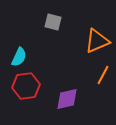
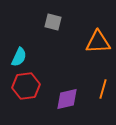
orange triangle: moved 1 px right, 1 px down; rotated 20 degrees clockwise
orange line: moved 14 px down; rotated 12 degrees counterclockwise
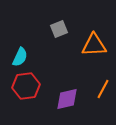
gray square: moved 6 px right, 7 px down; rotated 36 degrees counterclockwise
orange triangle: moved 4 px left, 3 px down
cyan semicircle: moved 1 px right
orange line: rotated 12 degrees clockwise
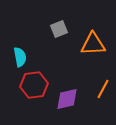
orange triangle: moved 1 px left, 1 px up
cyan semicircle: rotated 36 degrees counterclockwise
red hexagon: moved 8 px right, 1 px up
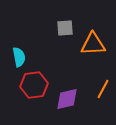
gray square: moved 6 px right, 1 px up; rotated 18 degrees clockwise
cyan semicircle: moved 1 px left
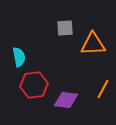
purple diamond: moved 1 px left, 1 px down; rotated 20 degrees clockwise
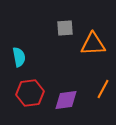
red hexagon: moved 4 px left, 8 px down
purple diamond: rotated 15 degrees counterclockwise
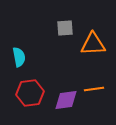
orange line: moved 9 px left; rotated 54 degrees clockwise
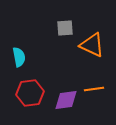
orange triangle: moved 1 px left, 1 px down; rotated 28 degrees clockwise
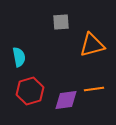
gray square: moved 4 px left, 6 px up
orange triangle: rotated 40 degrees counterclockwise
red hexagon: moved 2 px up; rotated 8 degrees counterclockwise
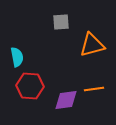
cyan semicircle: moved 2 px left
red hexagon: moved 5 px up; rotated 20 degrees clockwise
